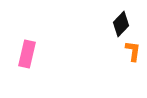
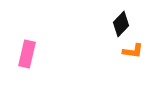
orange L-shape: rotated 90 degrees clockwise
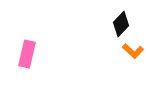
orange L-shape: rotated 35 degrees clockwise
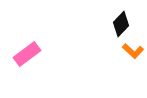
pink rectangle: rotated 40 degrees clockwise
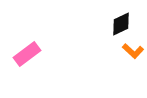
black diamond: rotated 20 degrees clockwise
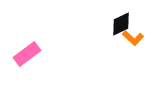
orange L-shape: moved 13 px up
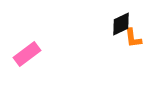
orange L-shape: rotated 40 degrees clockwise
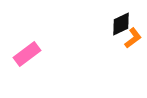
orange L-shape: rotated 120 degrees counterclockwise
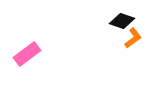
black diamond: moved 1 px right, 3 px up; rotated 45 degrees clockwise
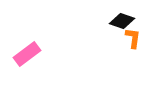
orange L-shape: rotated 45 degrees counterclockwise
